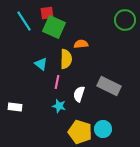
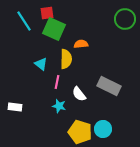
green circle: moved 1 px up
green square: moved 2 px down
white semicircle: rotated 56 degrees counterclockwise
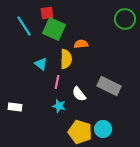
cyan line: moved 5 px down
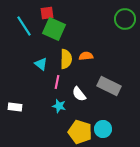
orange semicircle: moved 5 px right, 12 px down
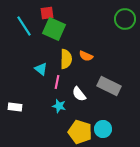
orange semicircle: rotated 152 degrees counterclockwise
cyan triangle: moved 5 px down
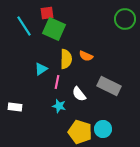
cyan triangle: rotated 48 degrees clockwise
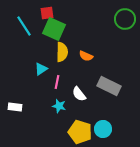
yellow semicircle: moved 4 px left, 7 px up
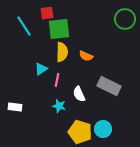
green square: moved 5 px right; rotated 30 degrees counterclockwise
pink line: moved 2 px up
white semicircle: rotated 14 degrees clockwise
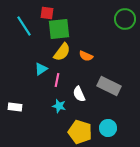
red square: rotated 16 degrees clockwise
yellow semicircle: rotated 36 degrees clockwise
cyan circle: moved 5 px right, 1 px up
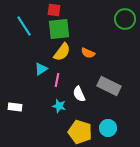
red square: moved 7 px right, 3 px up
orange semicircle: moved 2 px right, 3 px up
